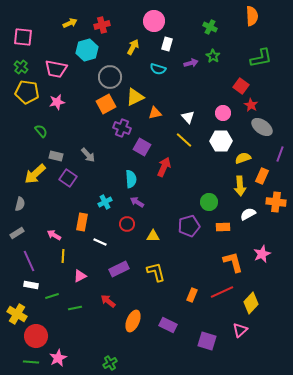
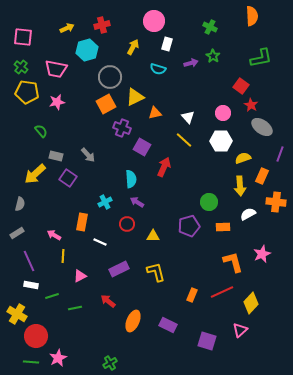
yellow arrow at (70, 23): moved 3 px left, 5 px down
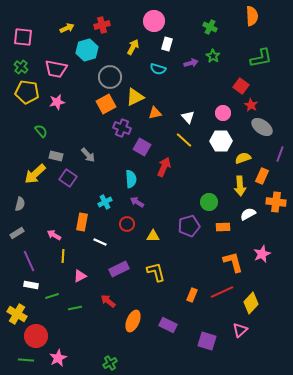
green line at (31, 362): moved 5 px left, 2 px up
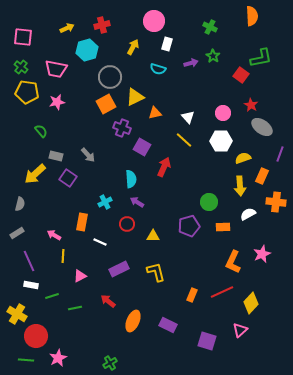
red square at (241, 86): moved 11 px up
orange L-shape at (233, 262): rotated 140 degrees counterclockwise
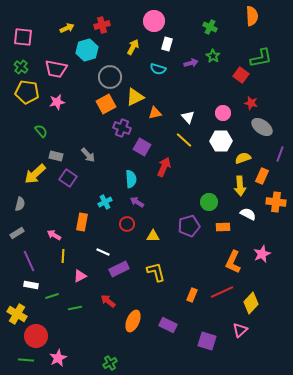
red star at (251, 105): moved 2 px up; rotated 16 degrees counterclockwise
white semicircle at (248, 214): rotated 56 degrees clockwise
white line at (100, 242): moved 3 px right, 10 px down
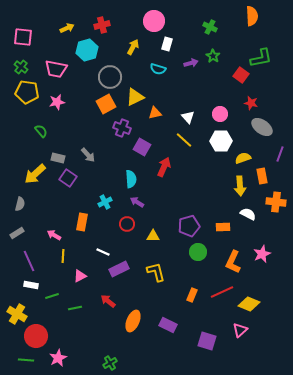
pink circle at (223, 113): moved 3 px left, 1 px down
gray rectangle at (56, 156): moved 2 px right, 2 px down
orange rectangle at (262, 176): rotated 35 degrees counterclockwise
green circle at (209, 202): moved 11 px left, 50 px down
yellow diamond at (251, 303): moved 2 px left, 1 px down; rotated 70 degrees clockwise
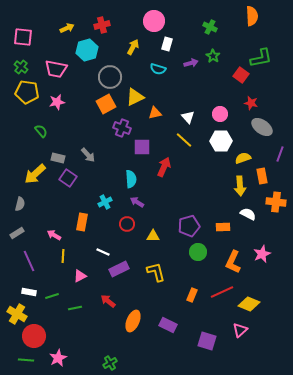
purple square at (142, 147): rotated 30 degrees counterclockwise
white rectangle at (31, 285): moved 2 px left, 7 px down
red circle at (36, 336): moved 2 px left
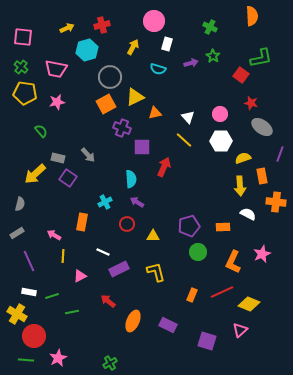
yellow pentagon at (27, 92): moved 2 px left, 1 px down
green line at (75, 308): moved 3 px left, 4 px down
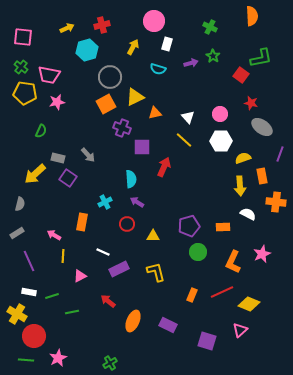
pink trapezoid at (56, 69): moved 7 px left, 6 px down
green semicircle at (41, 131): rotated 64 degrees clockwise
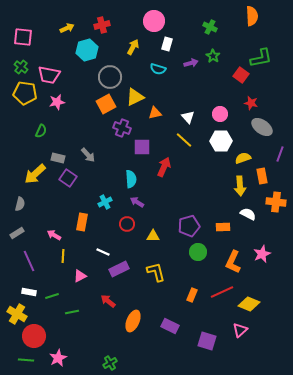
purple rectangle at (168, 325): moved 2 px right, 1 px down
